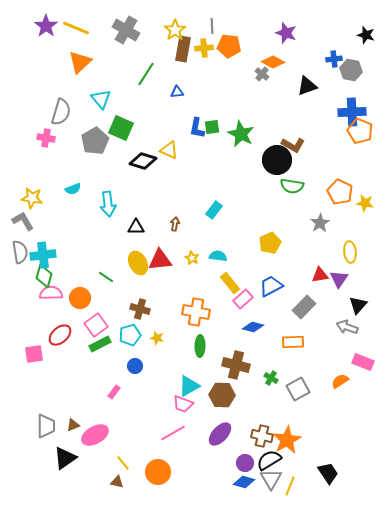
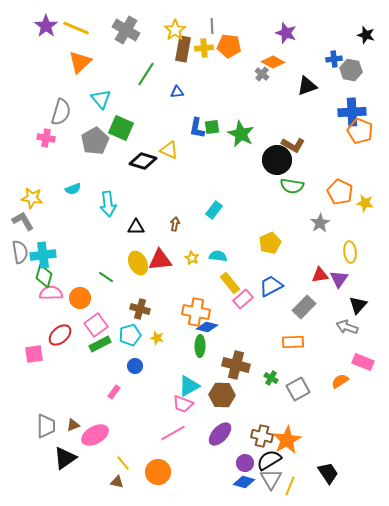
blue diamond at (253, 327): moved 46 px left
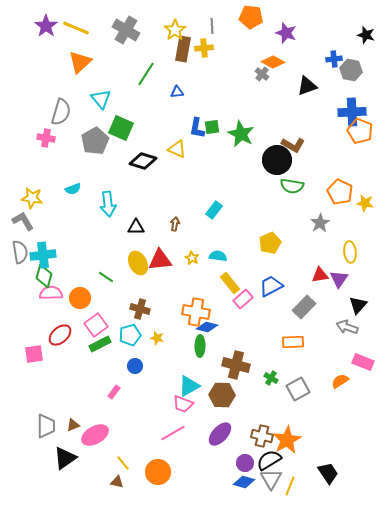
orange pentagon at (229, 46): moved 22 px right, 29 px up
yellow triangle at (169, 150): moved 8 px right, 1 px up
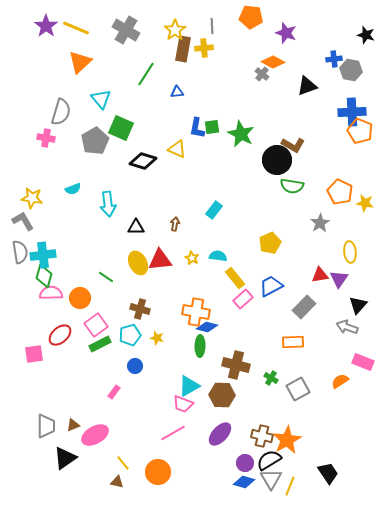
yellow rectangle at (230, 283): moved 5 px right, 5 px up
